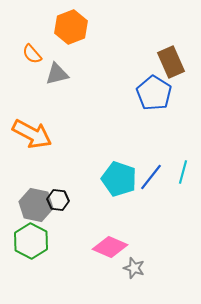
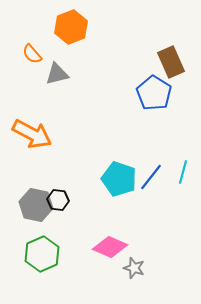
green hexagon: moved 11 px right, 13 px down; rotated 8 degrees clockwise
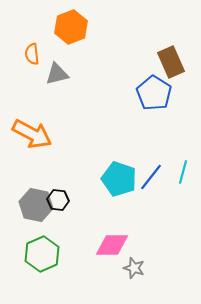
orange semicircle: rotated 35 degrees clockwise
pink diamond: moved 2 px right, 2 px up; rotated 24 degrees counterclockwise
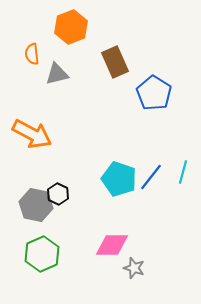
brown rectangle: moved 56 px left
black hexagon: moved 6 px up; rotated 20 degrees clockwise
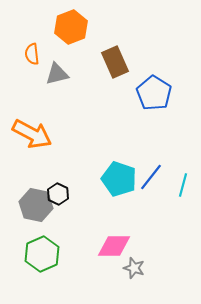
cyan line: moved 13 px down
pink diamond: moved 2 px right, 1 px down
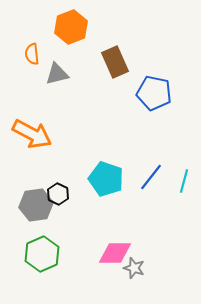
blue pentagon: rotated 20 degrees counterclockwise
cyan pentagon: moved 13 px left
cyan line: moved 1 px right, 4 px up
gray hexagon: rotated 20 degrees counterclockwise
pink diamond: moved 1 px right, 7 px down
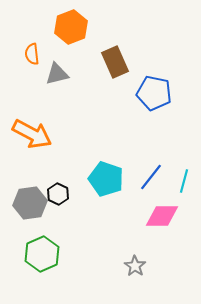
gray hexagon: moved 6 px left, 2 px up
pink diamond: moved 47 px right, 37 px up
gray star: moved 1 px right, 2 px up; rotated 15 degrees clockwise
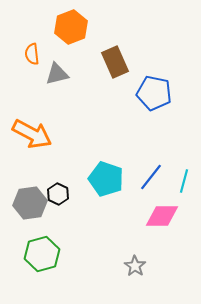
green hexagon: rotated 8 degrees clockwise
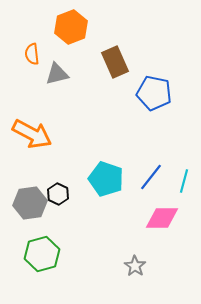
pink diamond: moved 2 px down
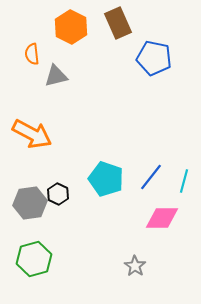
orange hexagon: rotated 12 degrees counterclockwise
brown rectangle: moved 3 px right, 39 px up
gray triangle: moved 1 px left, 2 px down
blue pentagon: moved 35 px up
green hexagon: moved 8 px left, 5 px down
